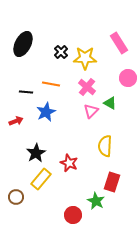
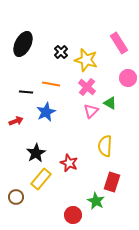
yellow star: moved 1 px right, 2 px down; rotated 15 degrees clockwise
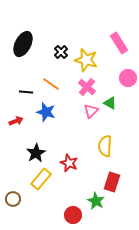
orange line: rotated 24 degrees clockwise
blue star: rotated 30 degrees counterclockwise
brown circle: moved 3 px left, 2 px down
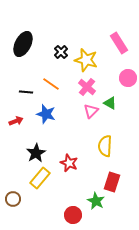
blue star: moved 2 px down
yellow rectangle: moved 1 px left, 1 px up
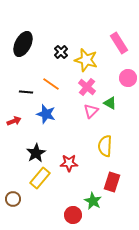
red arrow: moved 2 px left
red star: rotated 24 degrees counterclockwise
green star: moved 3 px left
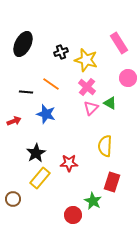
black cross: rotated 24 degrees clockwise
pink triangle: moved 3 px up
